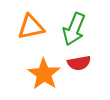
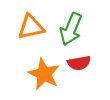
green arrow: moved 3 px left
orange star: rotated 8 degrees counterclockwise
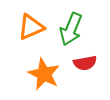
orange triangle: rotated 12 degrees counterclockwise
red semicircle: moved 6 px right
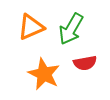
green arrow: rotated 8 degrees clockwise
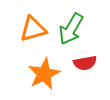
orange triangle: moved 2 px right, 2 px down; rotated 8 degrees clockwise
orange star: rotated 20 degrees clockwise
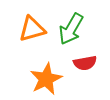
orange triangle: moved 1 px left
orange star: moved 2 px right, 5 px down
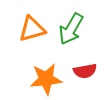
red semicircle: moved 8 px down
orange star: rotated 20 degrees clockwise
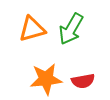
red semicircle: moved 2 px left, 10 px down
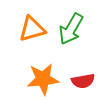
orange star: moved 3 px left
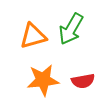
orange triangle: moved 1 px right, 7 px down
orange star: moved 1 px down
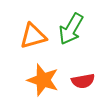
orange star: rotated 24 degrees clockwise
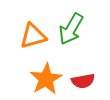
orange star: moved 3 px right, 1 px up; rotated 24 degrees clockwise
